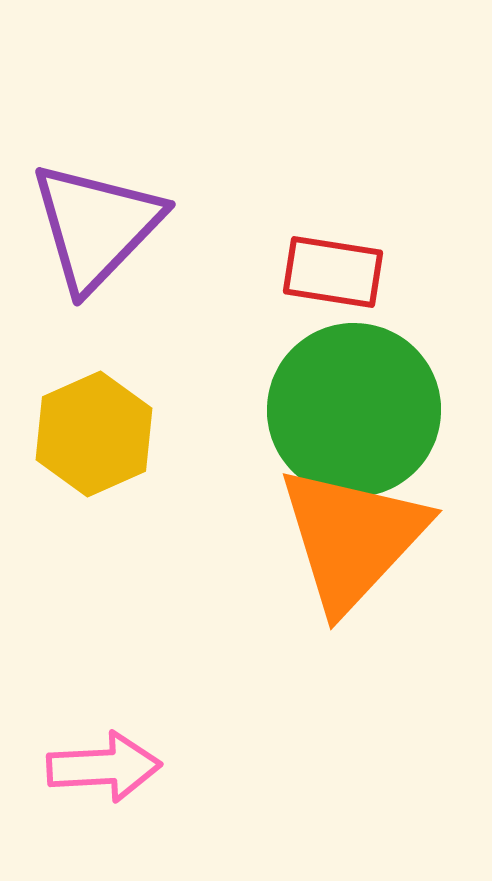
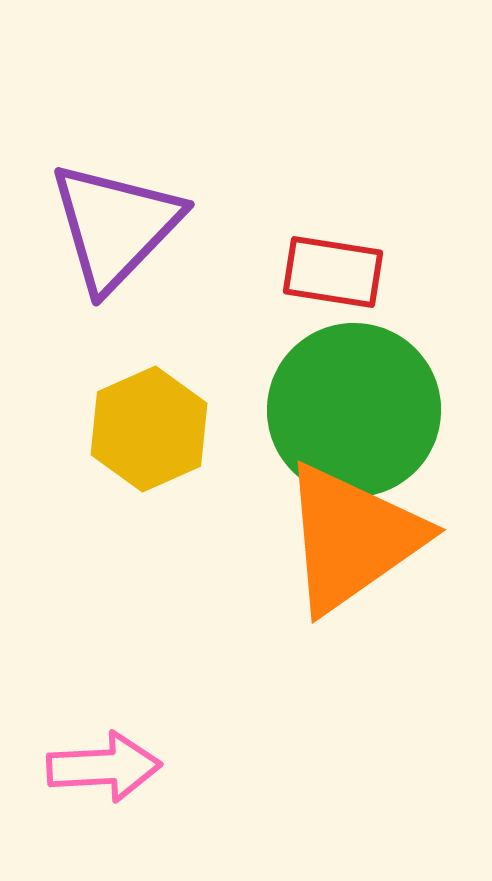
purple triangle: moved 19 px right
yellow hexagon: moved 55 px right, 5 px up
orange triangle: rotated 12 degrees clockwise
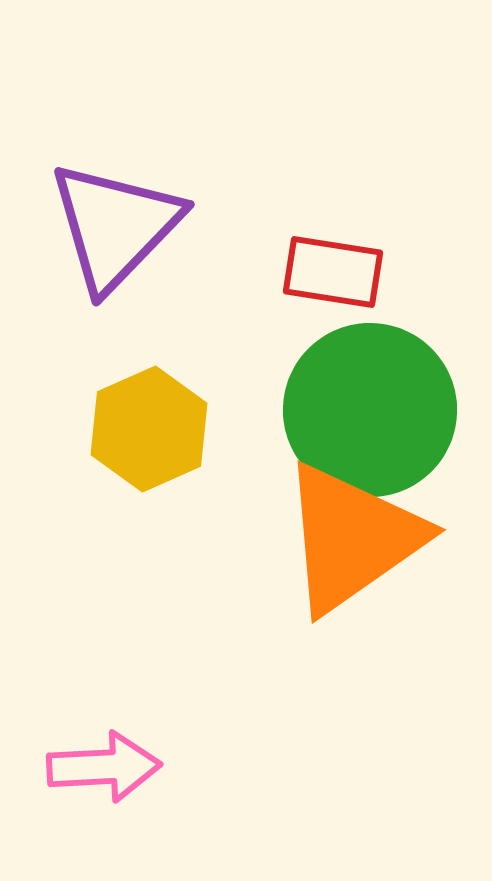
green circle: moved 16 px right
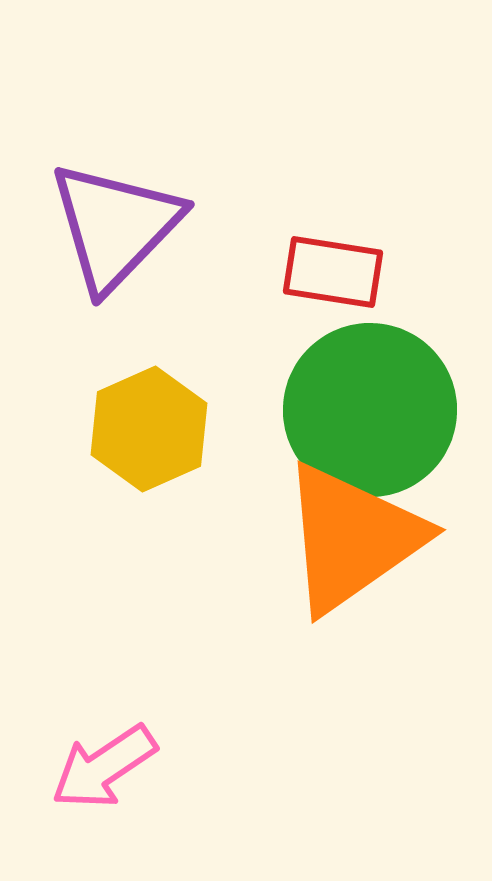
pink arrow: rotated 149 degrees clockwise
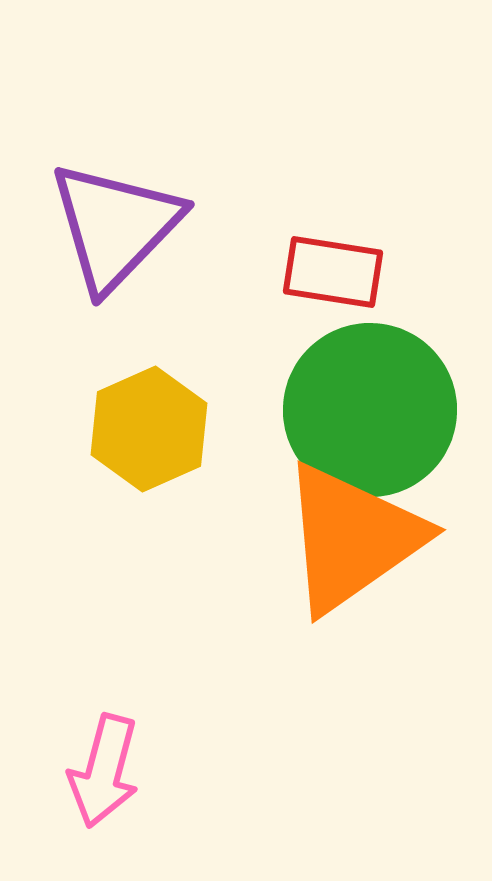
pink arrow: moved 4 px down; rotated 41 degrees counterclockwise
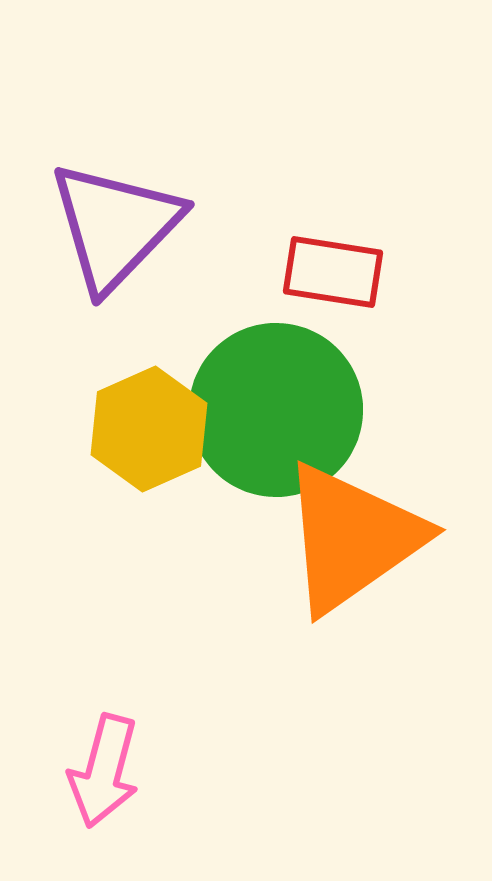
green circle: moved 94 px left
